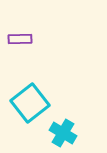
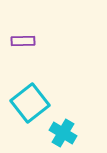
purple rectangle: moved 3 px right, 2 px down
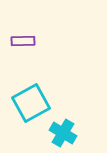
cyan square: moved 1 px right; rotated 9 degrees clockwise
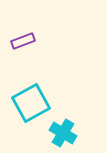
purple rectangle: rotated 20 degrees counterclockwise
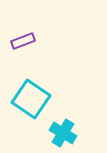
cyan square: moved 4 px up; rotated 27 degrees counterclockwise
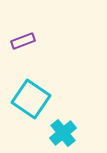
cyan cross: rotated 20 degrees clockwise
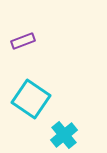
cyan cross: moved 1 px right, 2 px down
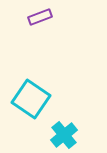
purple rectangle: moved 17 px right, 24 px up
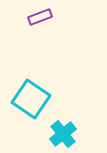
cyan cross: moved 1 px left, 1 px up
